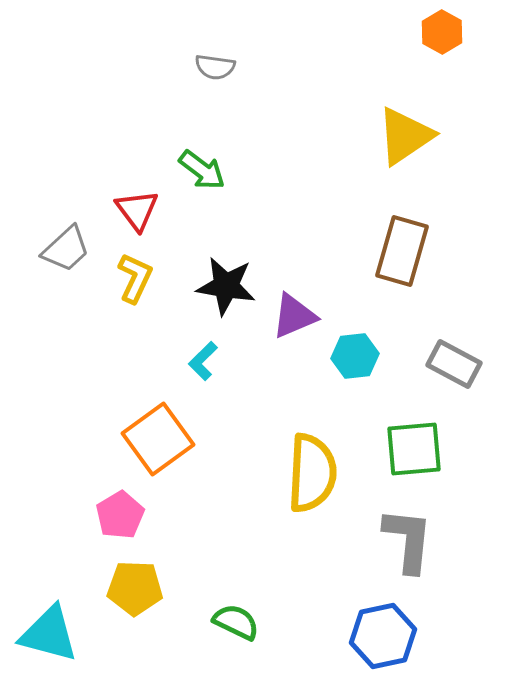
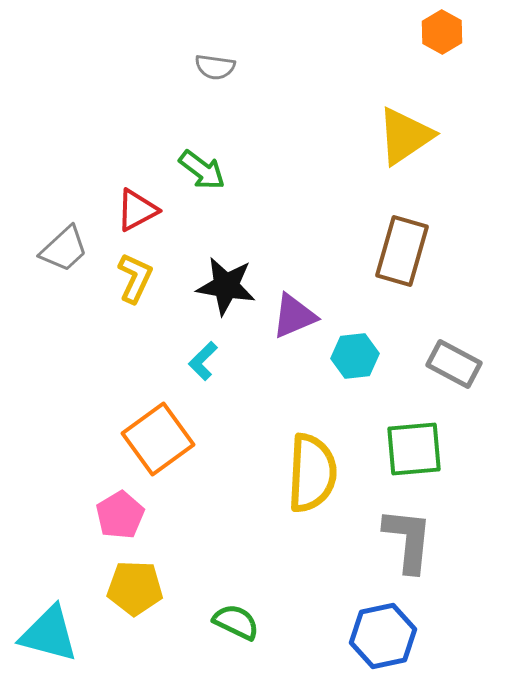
red triangle: rotated 39 degrees clockwise
gray trapezoid: moved 2 px left
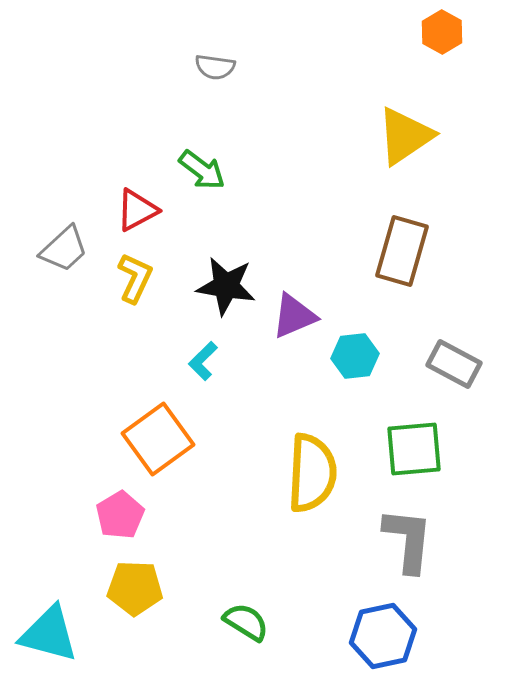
green semicircle: moved 10 px right; rotated 6 degrees clockwise
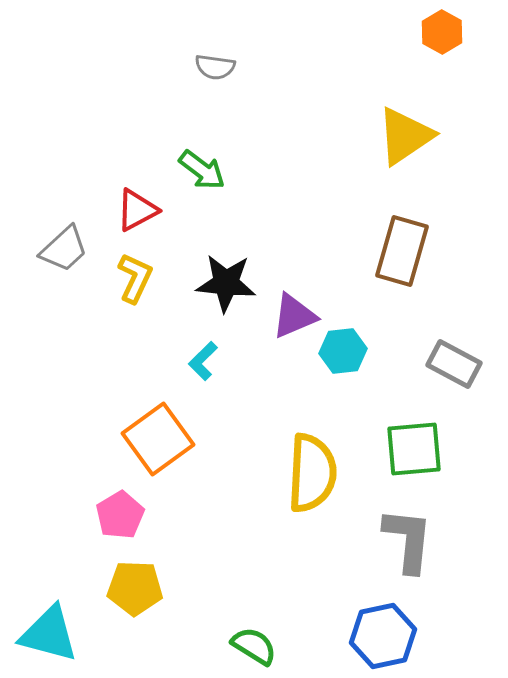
black star: moved 3 px up; rotated 4 degrees counterclockwise
cyan hexagon: moved 12 px left, 5 px up
green semicircle: moved 8 px right, 24 px down
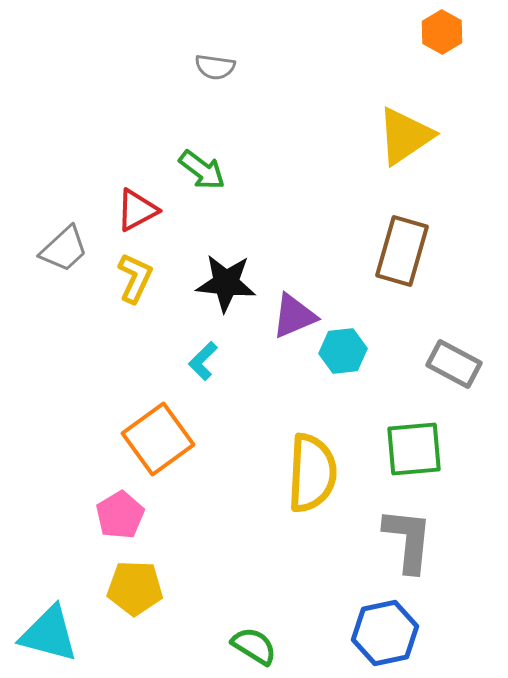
blue hexagon: moved 2 px right, 3 px up
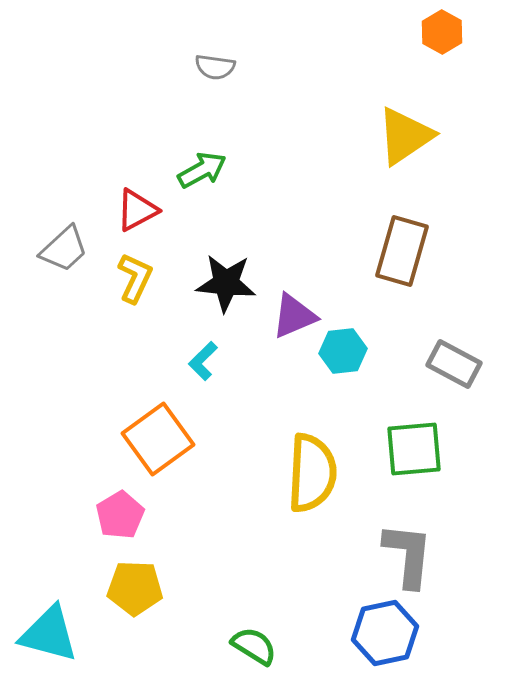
green arrow: rotated 66 degrees counterclockwise
gray L-shape: moved 15 px down
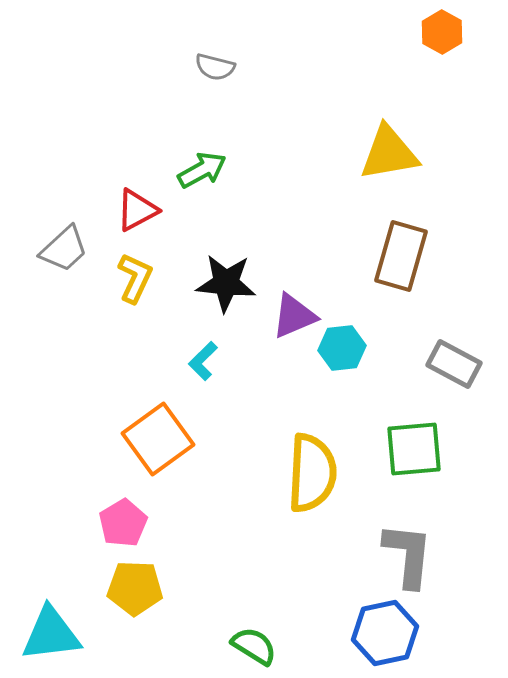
gray semicircle: rotated 6 degrees clockwise
yellow triangle: moved 16 px left, 17 px down; rotated 24 degrees clockwise
brown rectangle: moved 1 px left, 5 px down
cyan hexagon: moved 1 px left, 3 px up
pink pentagon: moved 3 px right, 8 px down
cyan triangle: moved 2 px right; rotated 22 degrees counterclockwise
